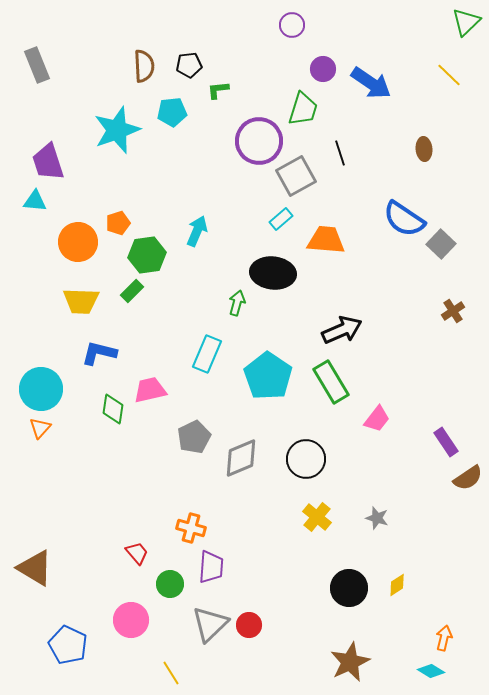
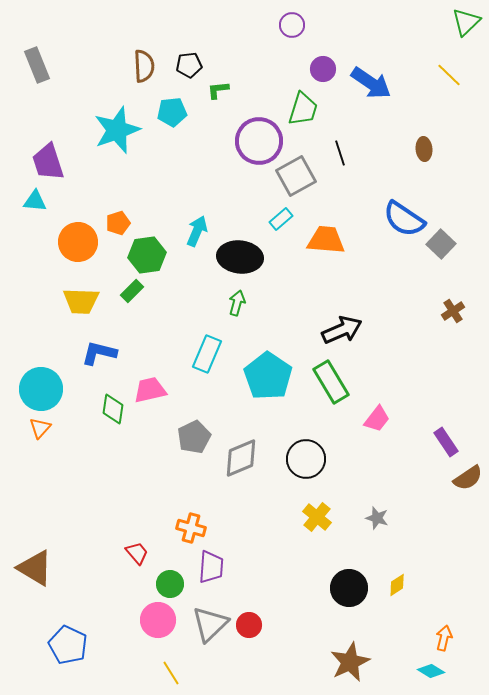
black ellipse at (273, 273): moved 33 px left, 16 px up
pink circle at (131, 620): moved 27 px right
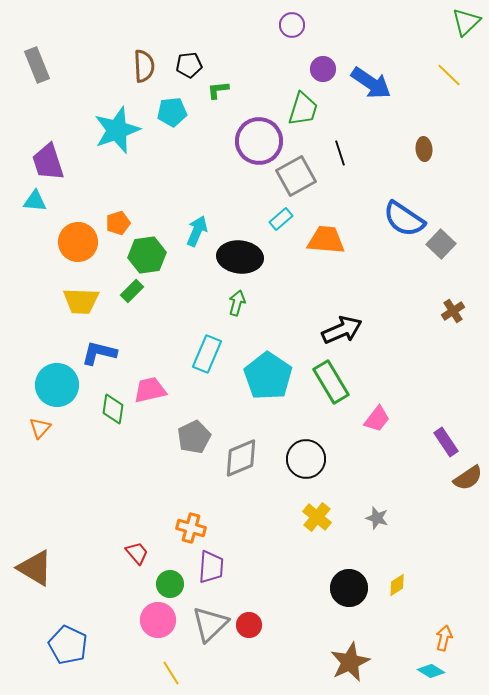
cyan circle at (41, 389): moved 16 px right, 4 px up
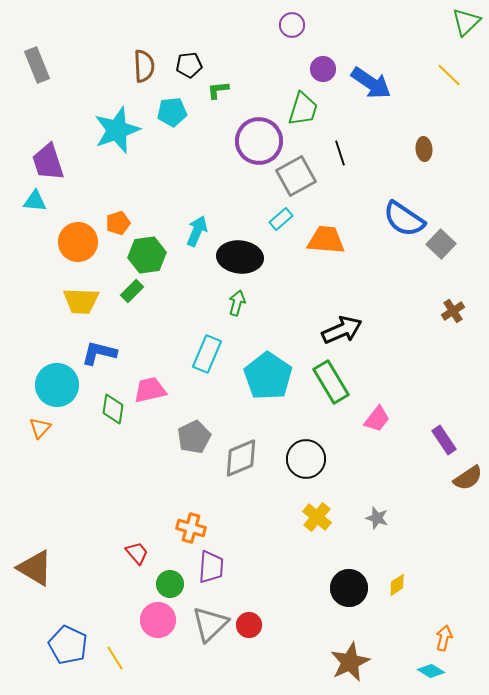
purple rectangle at (446, 442): moved 2 px left, 2 px up
yellow line at (171, 673): moved 56 px left, 15 px up
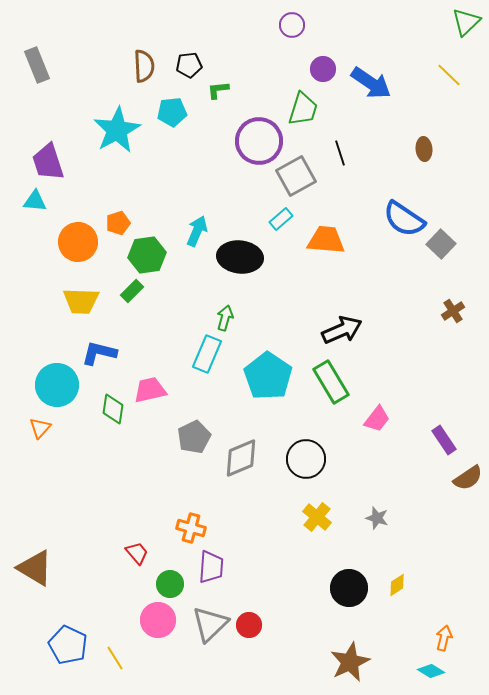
cyan star at (117, 130): rotated 9 degrees counterclockwise
green arrow at (237, 303): moved 12 px left, 15 px down
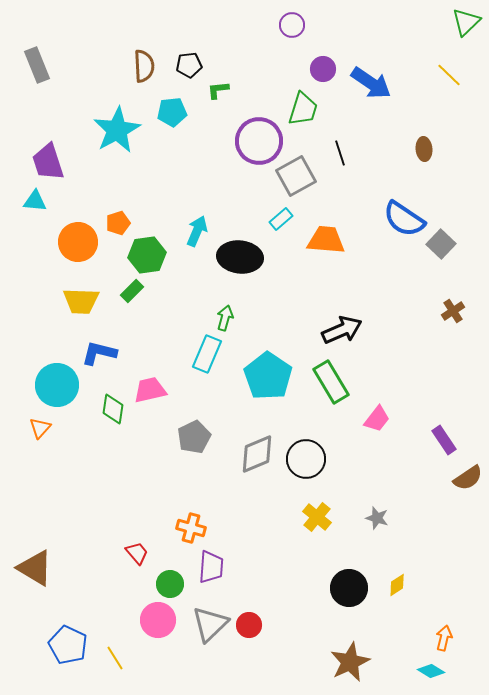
gray diamond at (241, 458): moved 16 px right, 4 px up
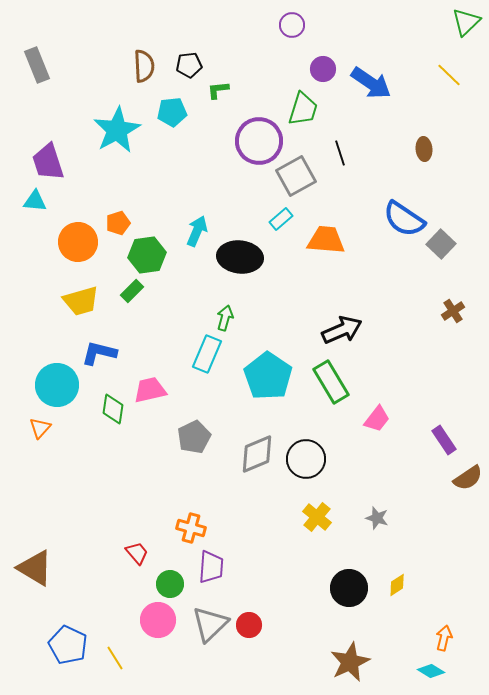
yellow trapezoid at (81, 301): rotated 18 degrees counterclockwise
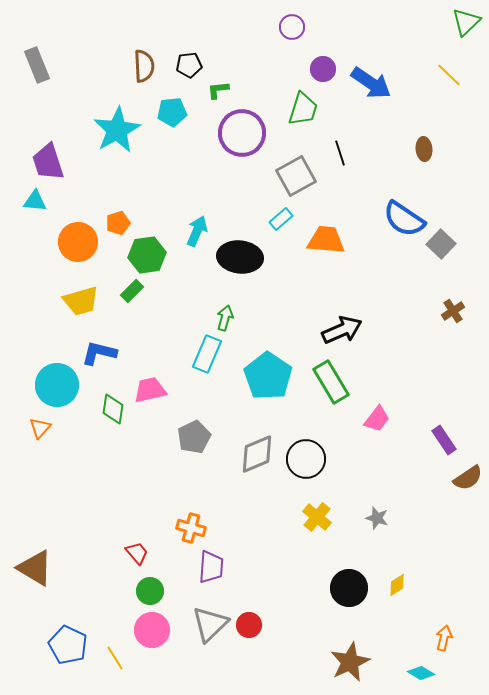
purple circle at (292, 25): moved 2 px down
purple circle at (259, 141): moved 17 px left, 8 px up
green circle at (170, 584): moved 20 px left, 7 px down
pink circle at (158, 620): moved 6 px left, 10 px down
cyan diamond at (431, 671): moved 10 px left, 2 px down
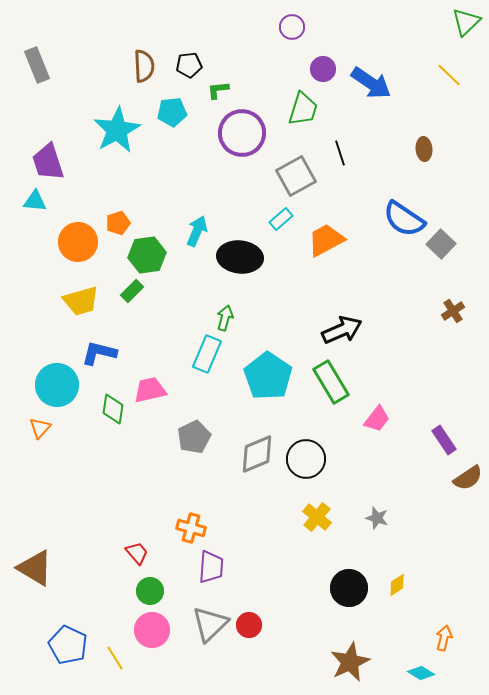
orange trapezoid at (326, 240): rotated 33 degrees counterclockwise
